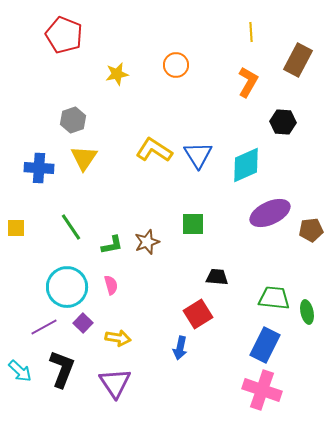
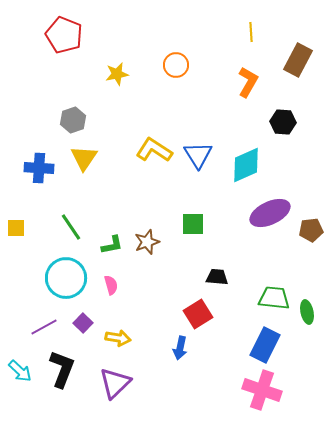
cyan circle: moved 1 px left, 9 px up
purple triangle: rotated 20 degrees clockwise
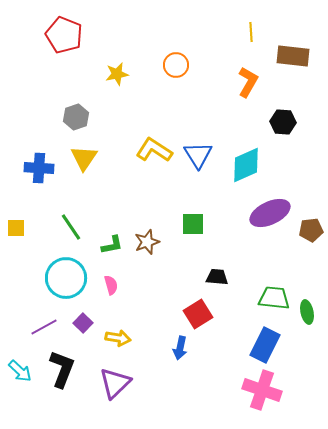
brown rectangle: moved 5 px left, 4 px up; rotated 68 degrees clockwise
gray hexagon: moved 3 px right, 3 px up
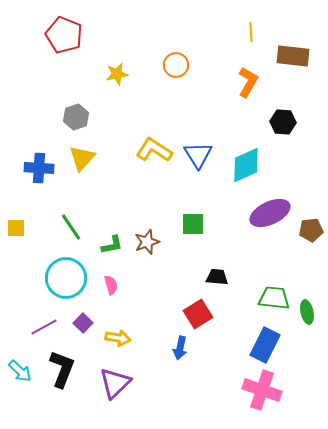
yellow triangle: moved 2 px left; rotated 8 degrees clockwise
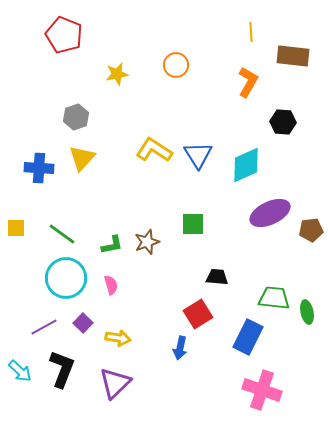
green line: moved 9 px left, 7 px down; rotated 20 degrees counterclockwise
blue rectangle: moved 17 px left, 8 px up
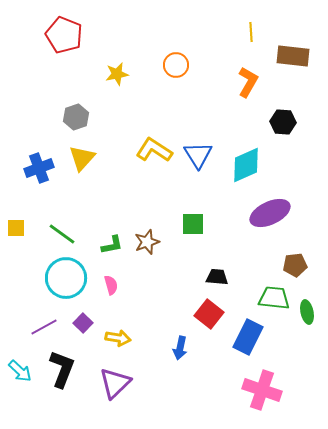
blue cross: rotated 24 degrees counterclockwise
brown pentagon: moved 16 px left, 35 px down
red square: moved 11 px right; rotated 20 degrees counterclockwise
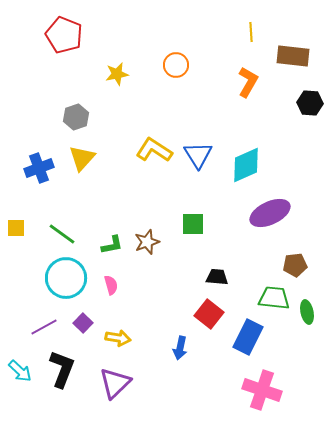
black hexagon: moved 27 px right, 19 px up
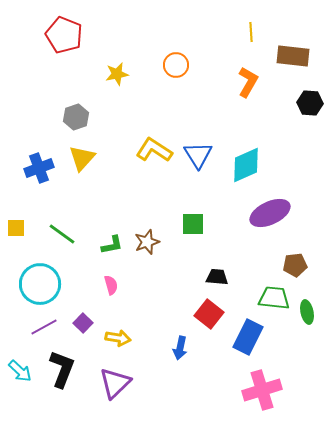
cyan circle: moved 26 px left, 6 px down
pink cross: rotated 36 degrees counterclockwise
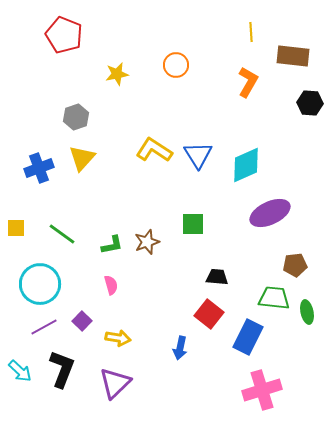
purple square: moved 1 px left, 2 px up
